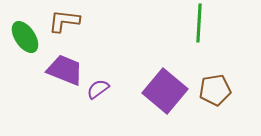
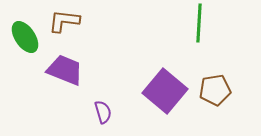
purple semicircle: moved 5 px right, 23 px down; rotated 110 degrees clockwise
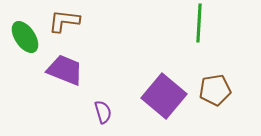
purple square: moved 1 px left, 5 px down
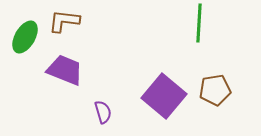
green ellipse: rotated 64 degrees clockwise
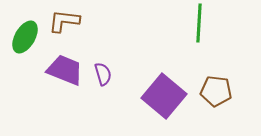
brown pentagon: moved 1 px right, 1 px down; rotated 16 degrees clockwise
purple semicircle: moved 38 px up
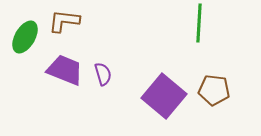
brown pentagon: moved 2 px left, 1 px up
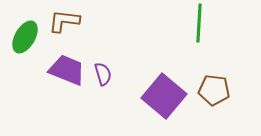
purple trapezoid: moved 2 px right
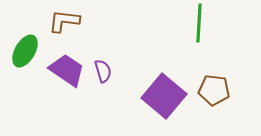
green ellipse: moved 14 px down
purple trapezoid: rotated 12 degrees clockwise
purple semicircle: moved 3 px up
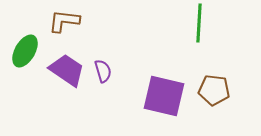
purple square: rotated 27 degrees counterclockwise
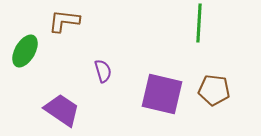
purple trapezoid: moved 5 px left, 40 px down
purple square: moved 2 px left, 2 px up
